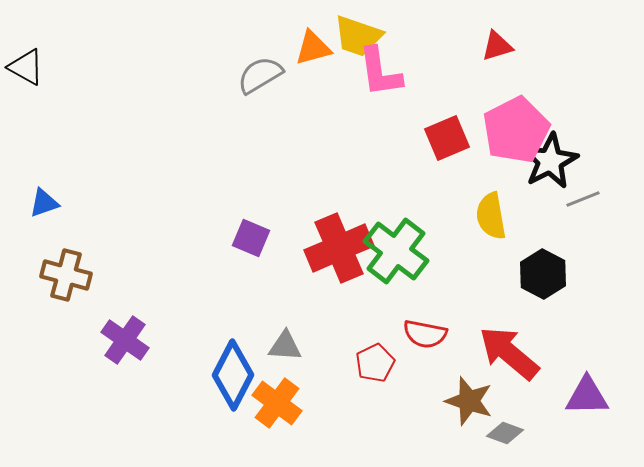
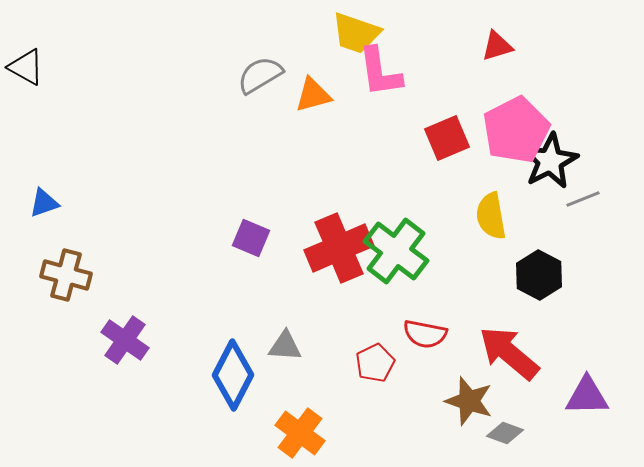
yellow trapezoid: moved 2 px left, 3 px up
orange triangle: moved 47 px down
black hexagon: moved 4 px left, 1 px down
orange cross: moved 23 px right, 30 px down
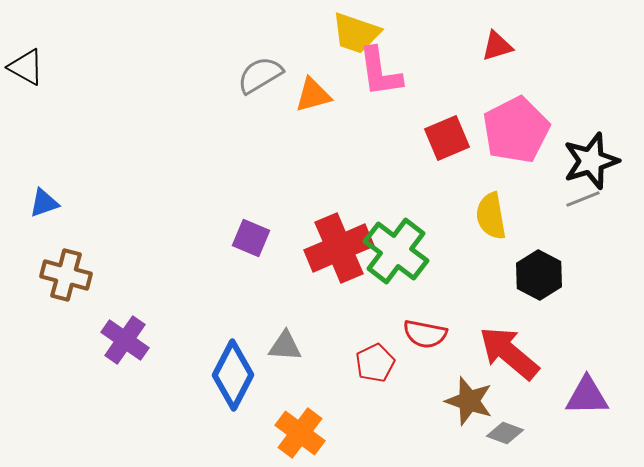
black star: moved 41 px right; rotated 10 degrees clockwise
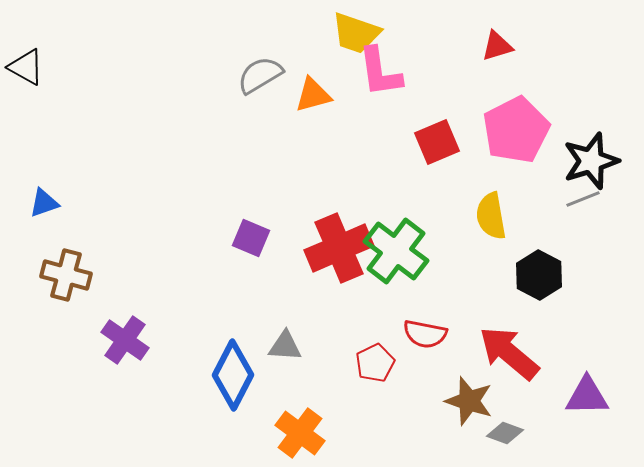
red square: moved 10 px left, 4 px down
